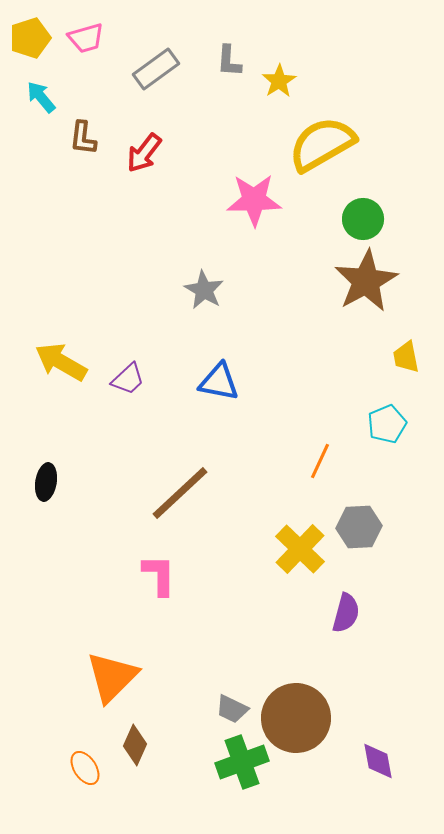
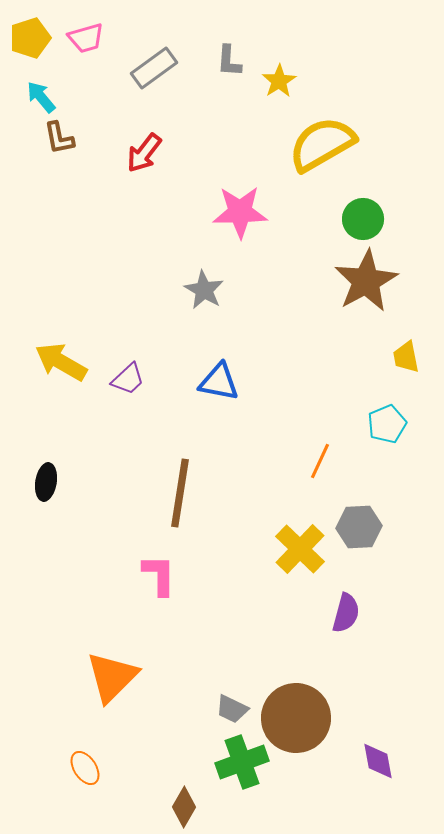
gray rectangle: moved 2 px left, 1 px up
brown L-shape: moved 24 px left; rotated 18 degrees counterclockwise
pink star: moved 14 px left, 12 px down
brown line: rotated 38 degrees counterclockwise
brown diamond: moved 49 px right, 62 px down; rotated 6 degrees clockwise
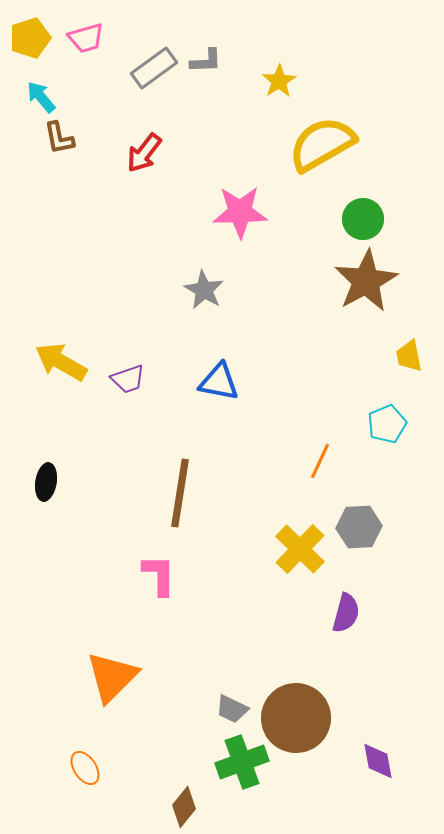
gray L-shape: moved 23 px left; rotated 96 degrees counterclockwise
yellow trapezoid: moved 3 px right, 1 px up
purple trapezoid: rotated 24 degrees clockwise
brown diamond: rotated 9 degrees clockwise
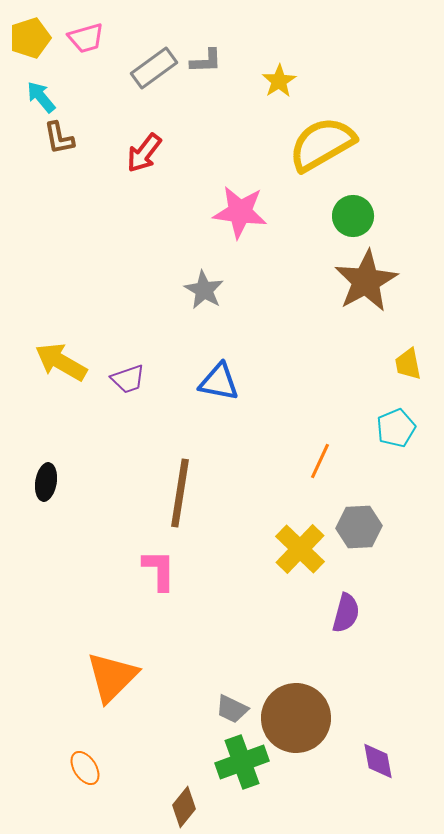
pink star: rotated 8 degrees clockwise
green circle: moved 10 px left, 3 px up
yellow trapezoid: moved 1 px left, 8 px down
cyan pentagon: moved 9 px right, 4 px down
pink L-shape: moved 5 px up
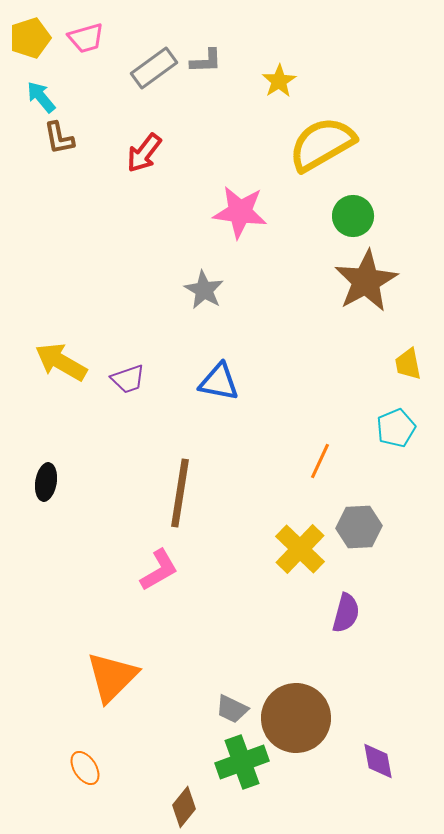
pink L-shape: rotated 60 degrees clockwise
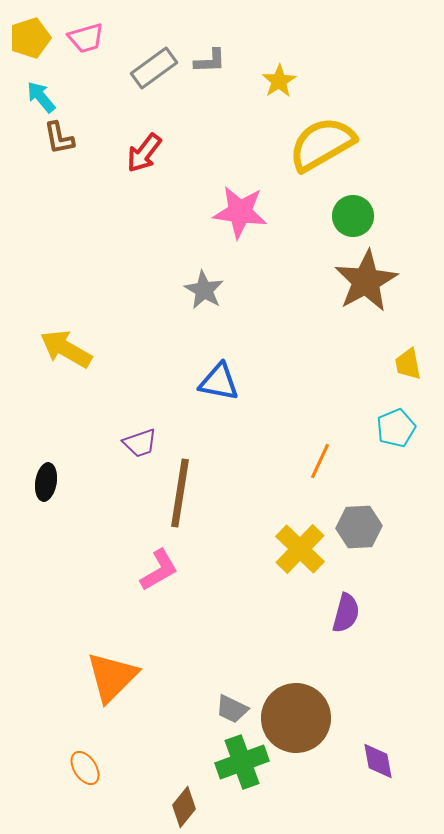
gray L-shape: moved 4 px right
yellow arrow: moved 5 px right, 13 px up
purple trapezoid: moved 12 px right, 64 px down
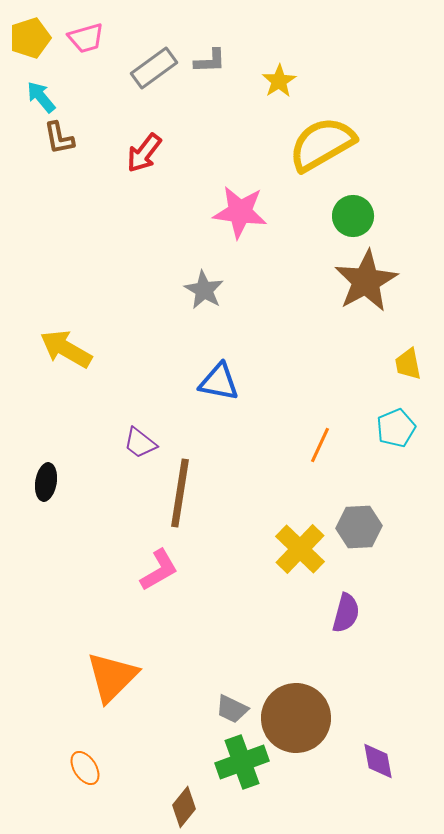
purple trapezoid: rotated 57 degrees clockwise
orange line: moved 16 px up
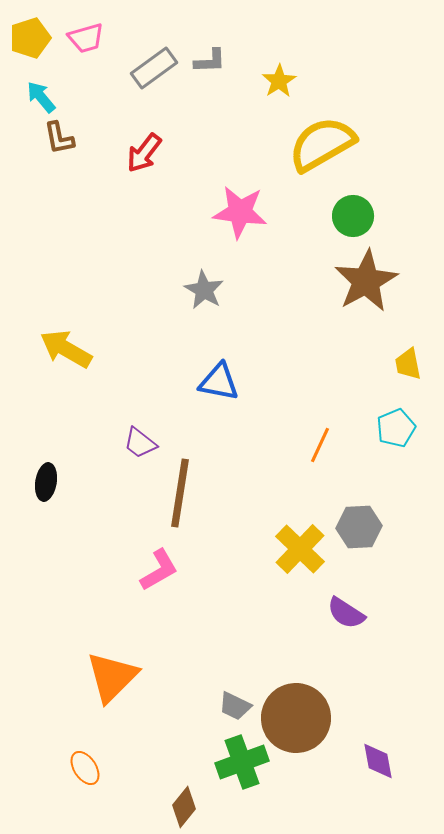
purple semicircle: rotated 108 degrees clockwise
gray trapezoid: moved 3 px right, 3 px up
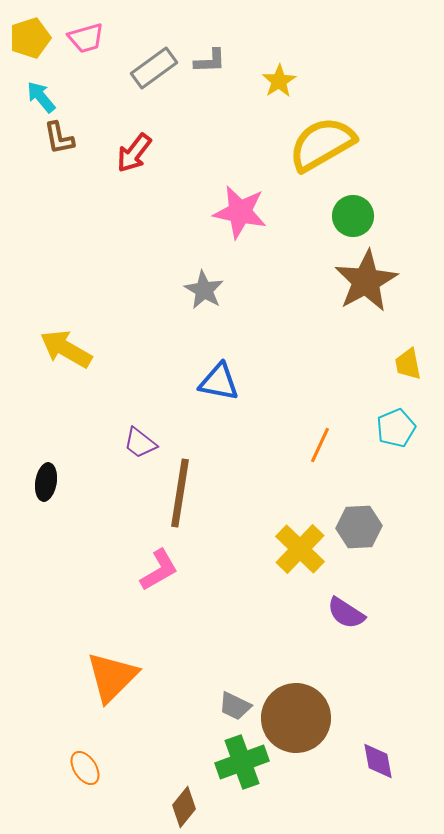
red arrow: moved 10 px left
pink star: rotated 4 degrees clockwise
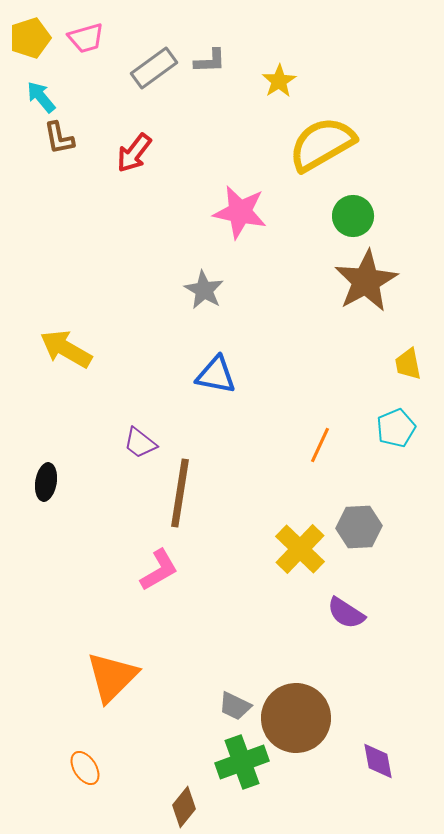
blue triangle: moved 3 px left, 7 px up
